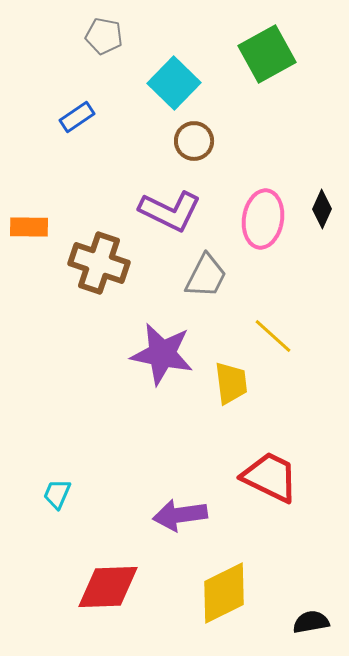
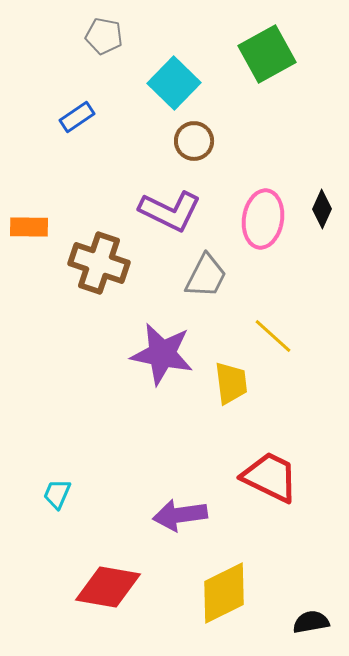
red diamond: rotated 12 degrees clockwise
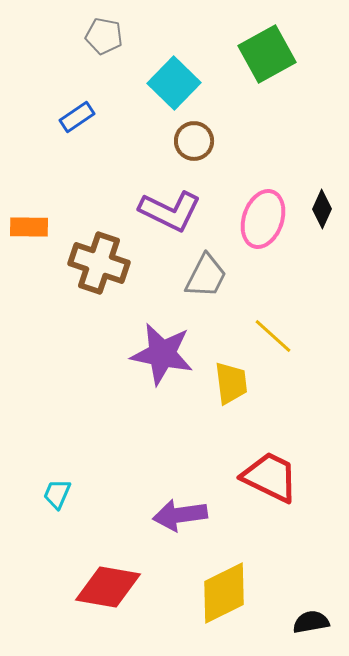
pink ellipse: rotated 10 degrees clockwise
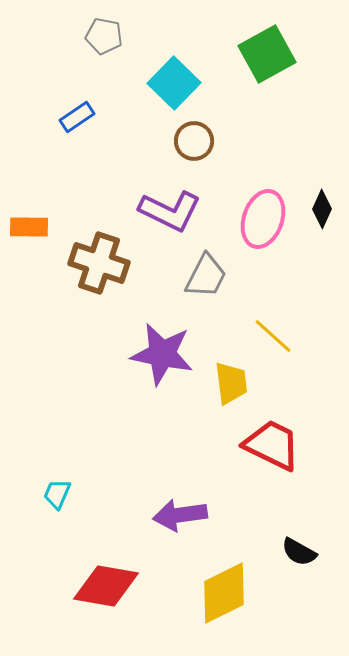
red trapezoid: moved 2 px right, 32 px up
red diamond: moved 2 px left, 1 px up
black semicircle: moved 12 px left, 70 px up; rotated 141 degrees counterclockwise
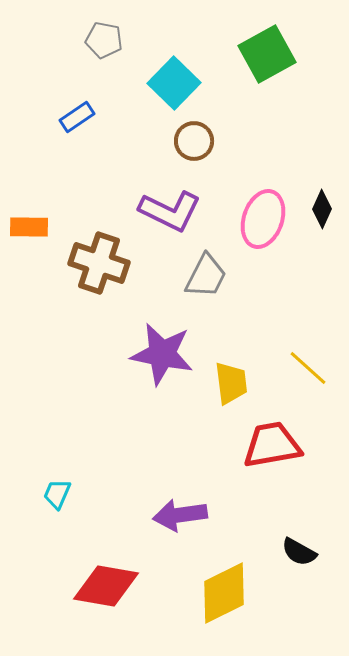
gray pentagon: moved 4 px down
yellow line: moved 35 px right, 32 px down
red trapezoid: rotated 36 degrees counterclockwise
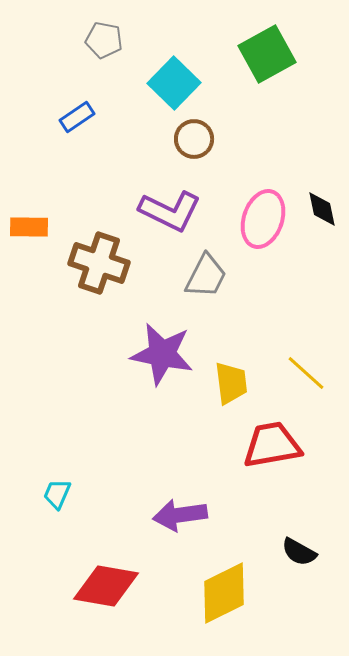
brown circle: moved 2 px up
black diamond: rotated 36 degrees counterclockwise
yellow line: moved 2 px left, 5 px down
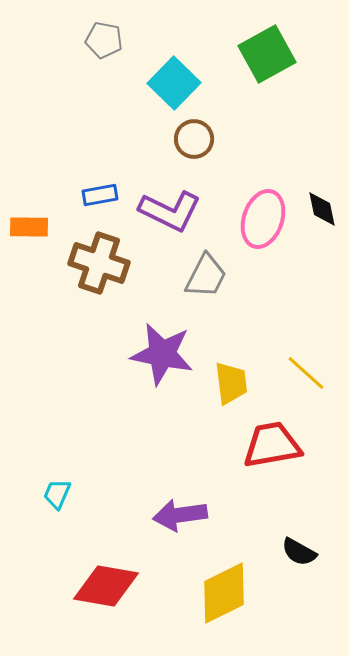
blue rectangle: moved 23 px right, 78 px down; rotated 24 degrees clockwise
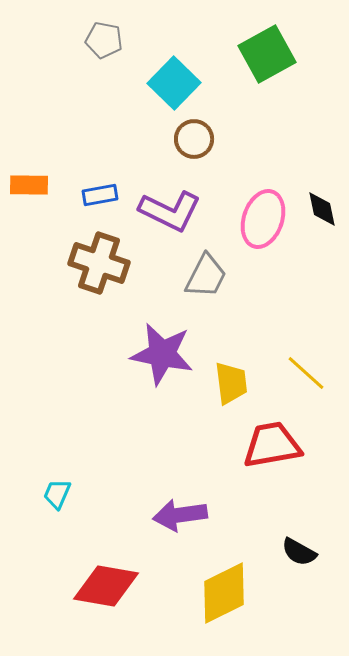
orange rectangle: moved 42 px up
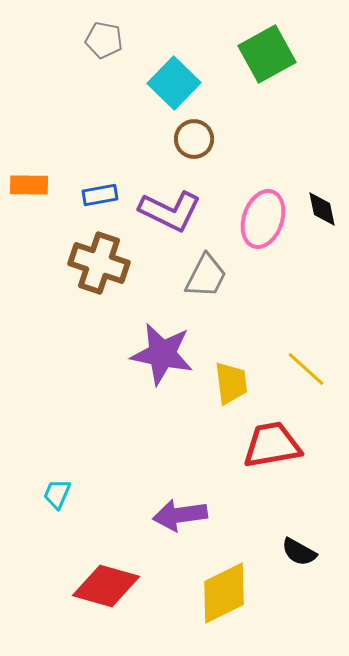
yellow line: moved 4 px up
red diamond: rotated 6 degrees clockwise
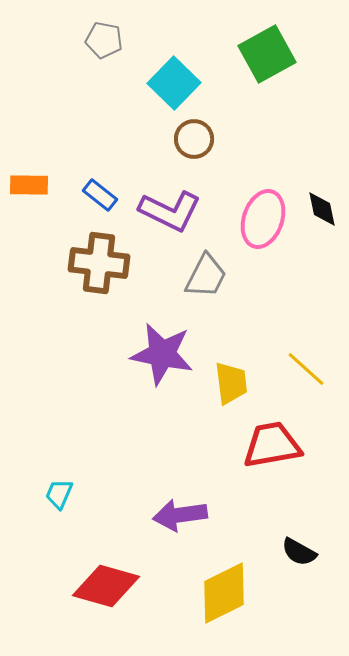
blue rectangle: rotated 48 degrees clockwise
brown cross: rotated 12 degrees counterclockwise
cyan trapezoid: moved 2 px right
